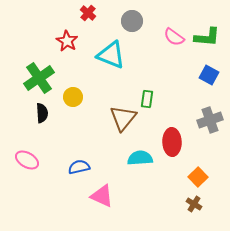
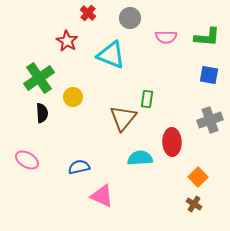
gray circle: moved 2 px left, 3 px up
pink semicircle: moved 8 px left; rotated 35 degrees counterclockwise
blue square: rotated 18 degrees counterclockwise
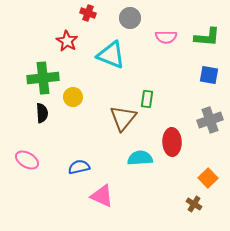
red cross: rotated 21 degrees counterclockwise
green cross: moved 4 px right; rotated 28 degrees clockwise
orange square: moved 10 px right, 1 px down
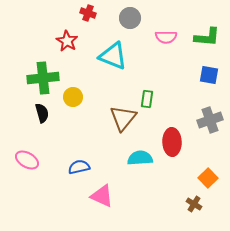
cyan triangle: moved 2 px right, 1 px down
black semicircle: rotated 12 degrees counterclockwise
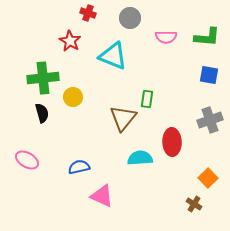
red star: moved 3 px right
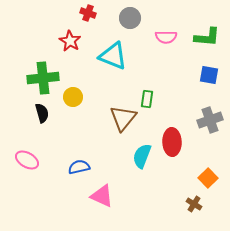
cyan semicircle: moved 2 px right, 2 px up; rotated 65 degrees counterclockwise
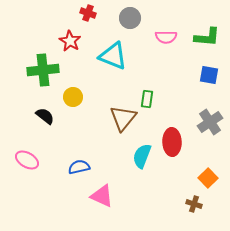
green cross: moved 8 px up
black semicircle: moved 3 px right, 3 px down; rotated 36 degrees counterclockwise
gray cross: moved 2 px down; rotated 15 degrees counterclockwise
brown cross: rotated 14 degrees counterclockwise
